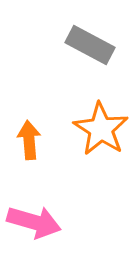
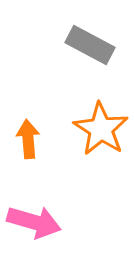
orange arrow: moved 1 px left, 1 px up
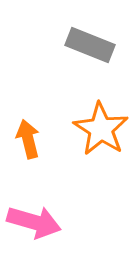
gray rectangle: rotated 6 degrees counterclockwise
orange arrow: rotated 9 degrees counterclockwise
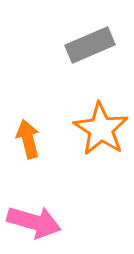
gray rectangle: rotated 45 degrees counterclockwise
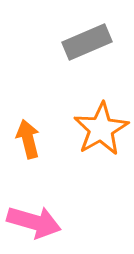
gray rectangle: moved 3 px left, 3 px up
orange star: rotated 10 degrees clockwise
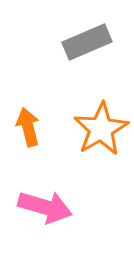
orange arrow: moved 12 px up
pink arrow: moved 11 px right, 15 px up
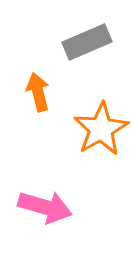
orange arrow: moved 10 px right, 35 px up
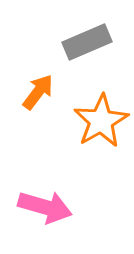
orange arrow: rotated 51 degrees clockwise
orange star: moved 8 px up
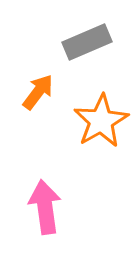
pink arrow: rotated 114 degrees counterclockwise
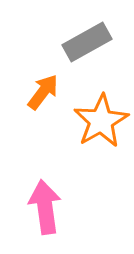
gray rectangle: rotated 6 degrees counterclockwise
orange arrow: moved 5 px right
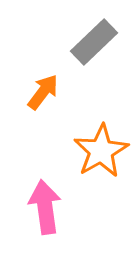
gray rectangle: moved 7 px right; rotated 15 degrees counterclockwise
orange star: moved 30 px down
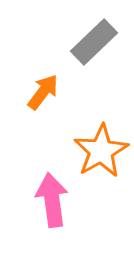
pink arrow: moved 7 px right, 7 px up
